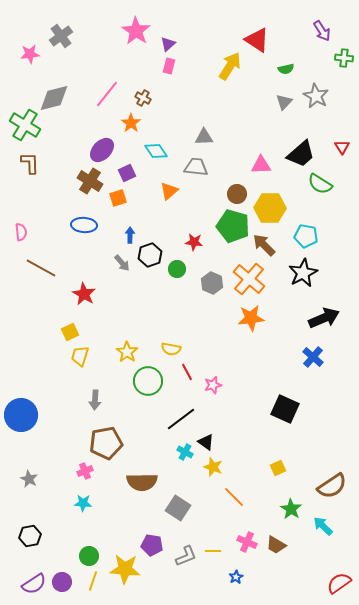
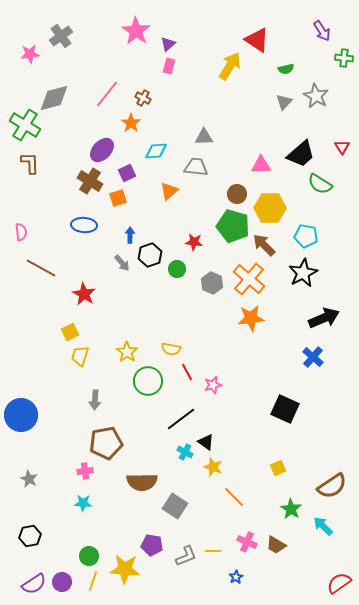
cyan diamond at (156, 151): rotated 60 degrees counterclockwise
pink cross at (85, 471): rotated 14 degrees clockwise
gray square at (178, 508): moved 3 px left, 2 px up
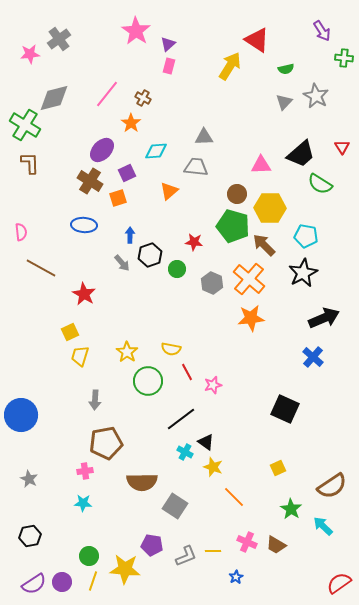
gray cross at (61, 36): moved 2 px left, 3 px down
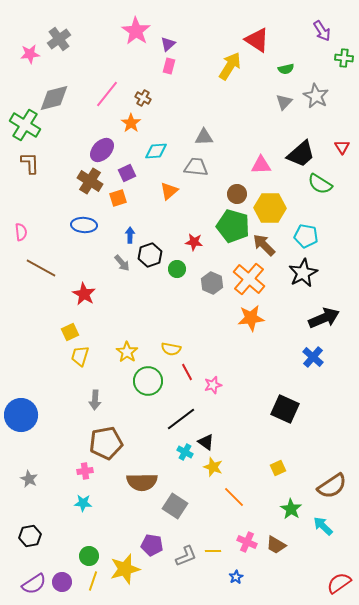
yellow star at (125, 569): rotated 20 degrees counterclockwise
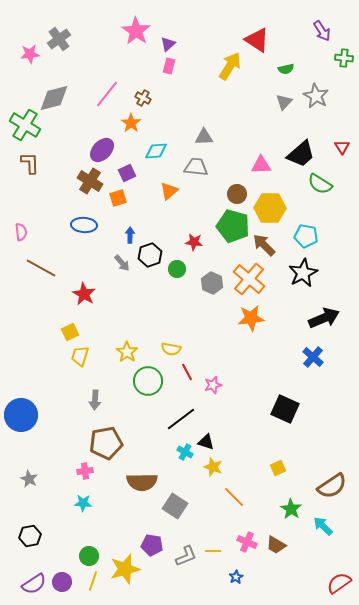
black triangle at (206, 442): rotated 18 degrees counterclockwise
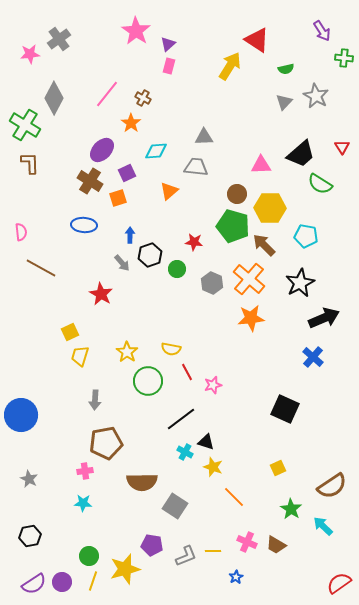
gray diamond at (54, 98): rotated 48 degrees counterclockwise
black star at (303, 273): moved 3 px left, 10 px down
red star at (84, 294): moved 17 px right
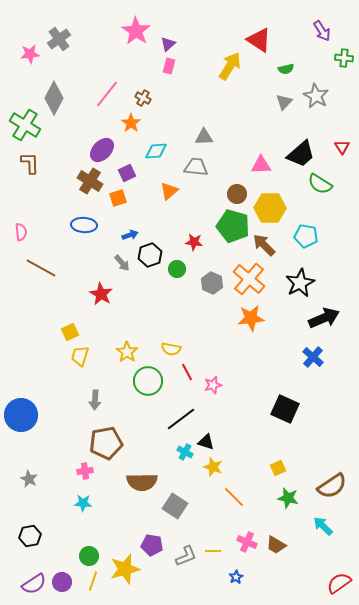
red triangle at (257, 40): moved 2 px right
blue arrow at (130, 235): rotated 70 degrees clockwise
green star at (291, 509): moved 3 px left, 11 px up; rotated 20 degrees counterclockwise
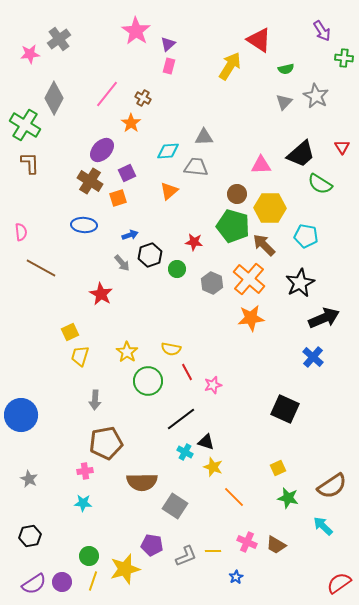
cyan diamond at (156, 151): moved 12 px right
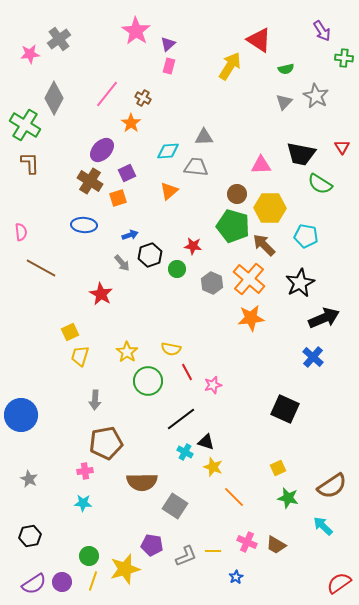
black trapezoid at (301, 154): rotated 52 degrees clockwise
red star at (194, 242): moved 1 px left, 4 px down
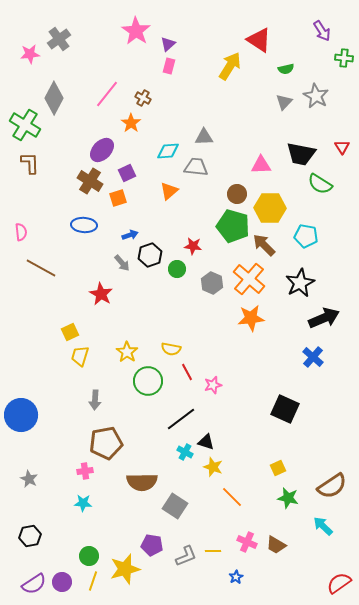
orange line at (234, 497): moved 2 px left
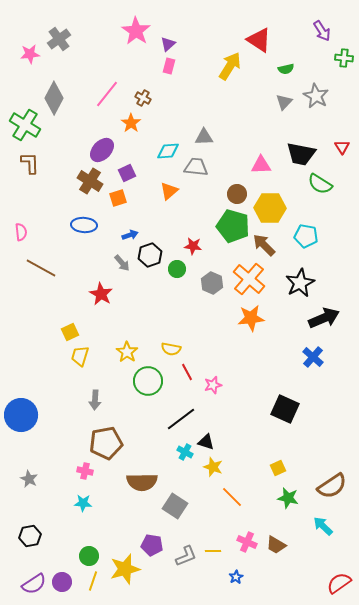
pink cross at (85, 471): rotated 21 degrees clockwise
